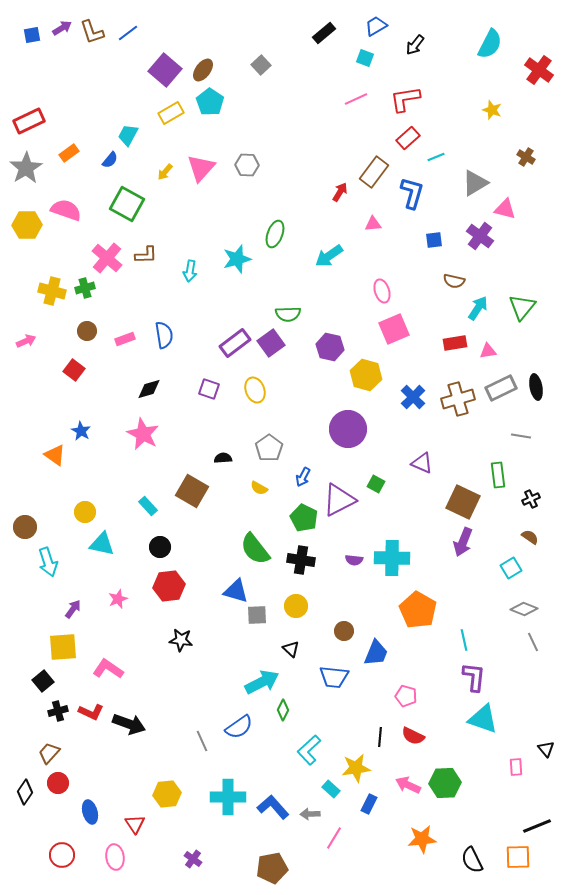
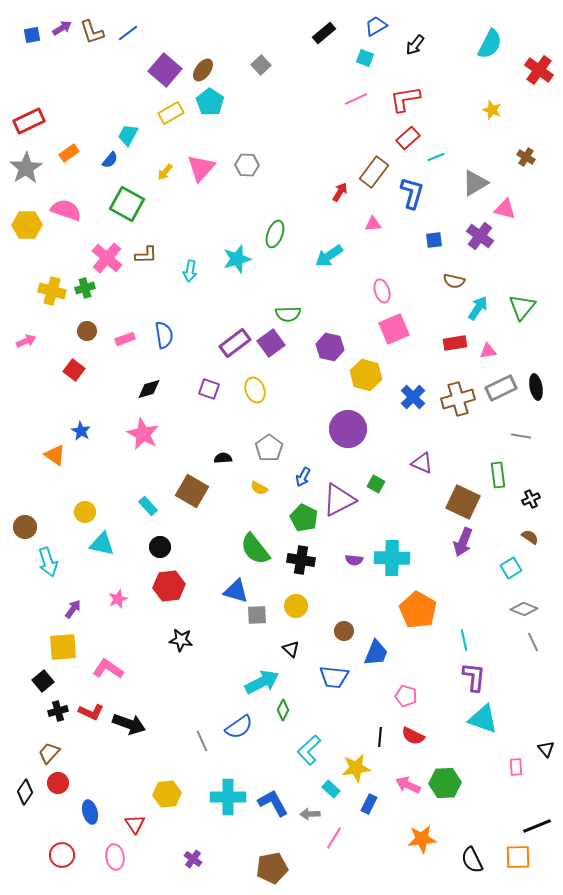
blue L-shape at (273, 807): moved 4 px up; rotated 12 degrees clockwise
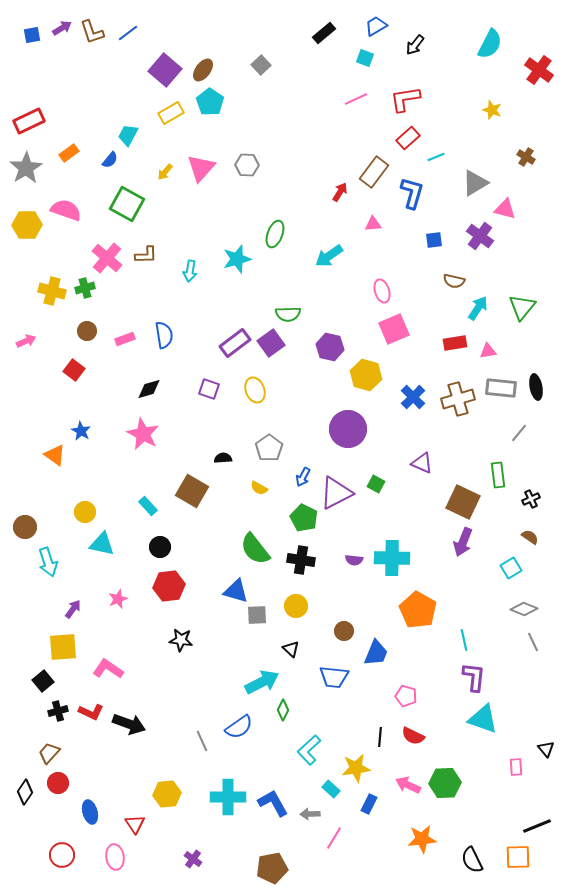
gray rectangle at (501, 388): rotated 32 degrees clockwise
gray line at (521, 436): moved 2 px left, 3 px up; rotated 60 degrees counterclockwise
purple triangle at (339, 500): moved 3 px left, 7 px up
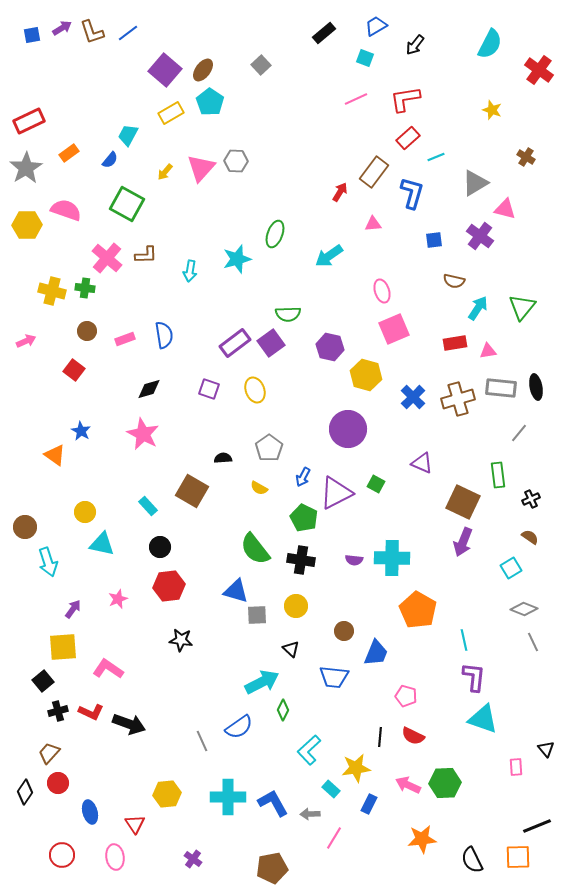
gray hexagon at (247, 165): moved 11 px left, 4 px up
green cross at (85, 288): rotated 24 degrees clockwise
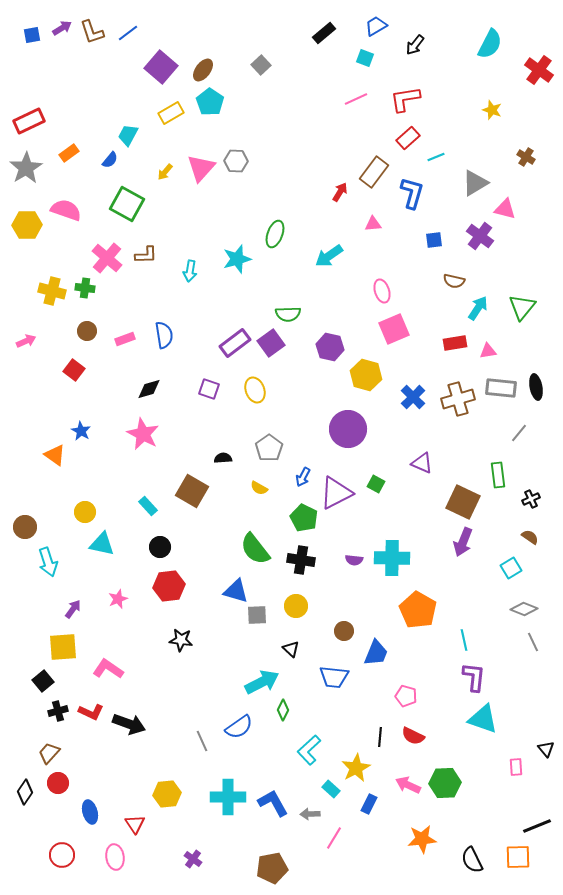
purple square at (165, 70): moved 4 px left, 3 px up
yellow star at (356, 768): rotated 20 degrees counterclockwise
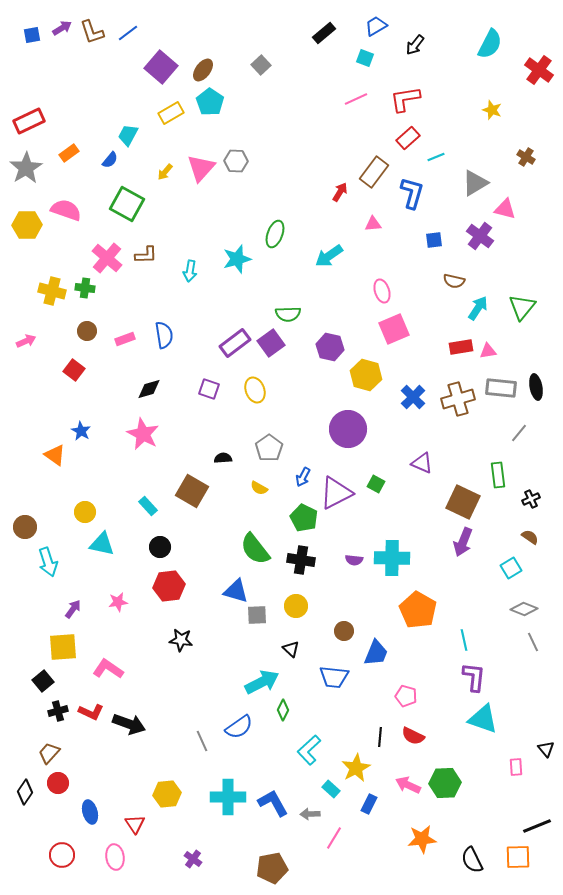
red rectangle at (455, 343): moved 6 px right, 4 px down
pink star at (118, 599): moved 3 px down; rotated 12 degrees clockwise
